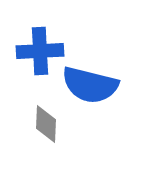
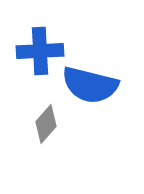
gray diamond: rotated 39 degrees clockwise
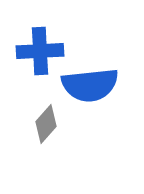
blue semicircle: rotated 20 degrees counterclockwise
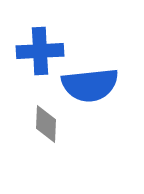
gray diamond: rotated 39 degrees counterclockwise
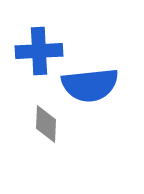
blue cross: moved 1 px left
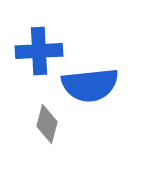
gray diamond: moved 1 px right; rotated 12 degrees clockwise
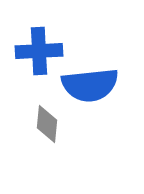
gray diamond: rotated 9 degrees counterclockwise
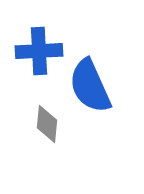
blue semicircle: moved 1 px down; rotated 72 degrees clockwise
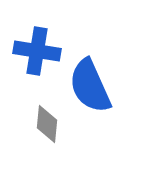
blue cross: moved 2 px left; rotated 12 degrees clockwise
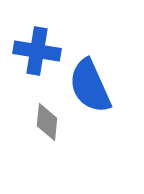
gray diamond: moved 2 px up
